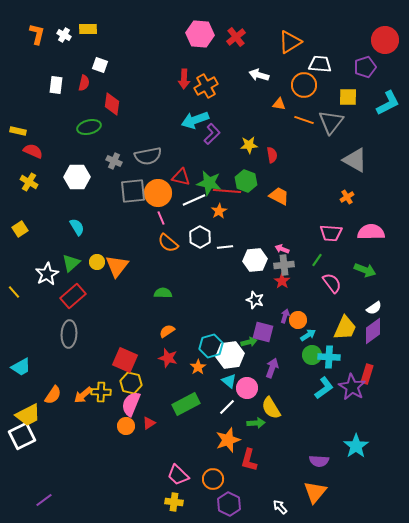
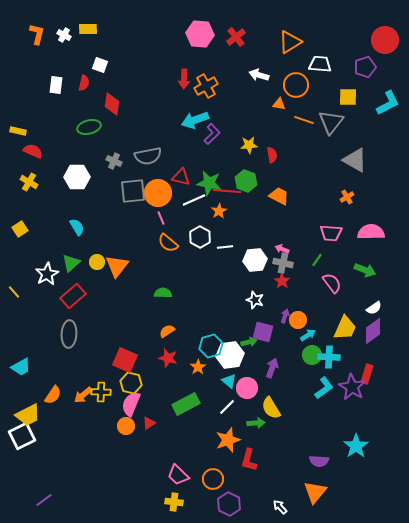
orange circle at (304, 85): moved 8 px left
gray cross at (284, 265): moved 1 px left, 2 px up; rotated 18 degrees clockwise
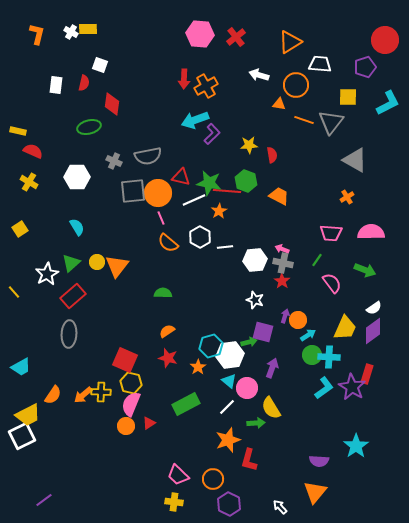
white cross at (64, 35): moved 7 px right, 3 px up
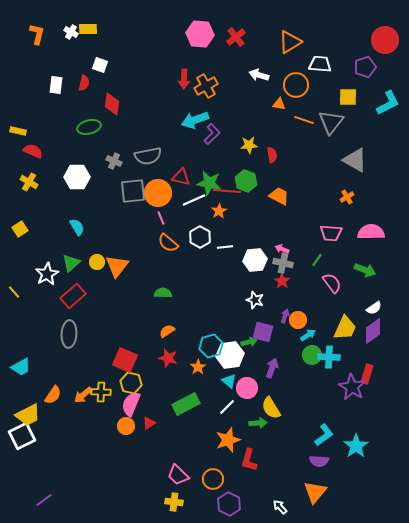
cyan L-shape at (324, 388): moved 47 px down
green arrow at (256, 423): moved 2 px right
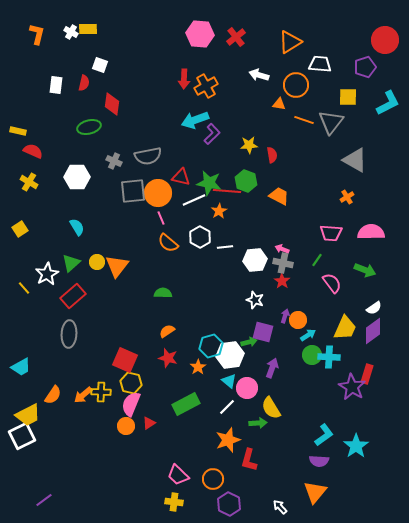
yellow line at (14, 292): moved 10 px right, 4 px up
